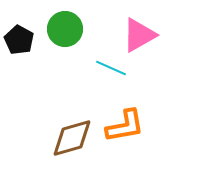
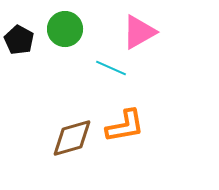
pink triangle: moved 3 px up
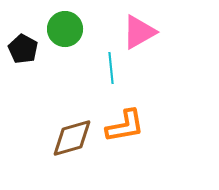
black pentagon: moved 4 px right, 9 px down
cyan line: rotated 60 degrees clockwise
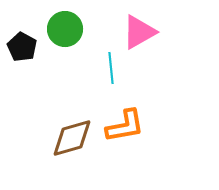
black pentagon: moved 1 px left, 2 px up
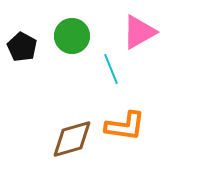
green circle: moved 7 px right, 7 px down
cyan line: moved 1 px down; rotated 16 degrees counterclockwise
orange L-shape: rotated 18 degrees clockwise
brown diamond: moved 1 px down
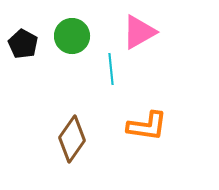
black pentagon: moved 1 px right, 3 px up
cyan line: rotated 16 degrees clockwise
orange L-shape: moved 22 px right
brown diamond: rotated 39 degrees counterclockwise
